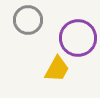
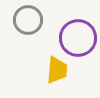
yellow trapezoid: moved 1 px down; rotated 24 degrees counterclockwise
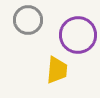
purple circle: moved 3 px up
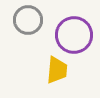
purple circle: moved 4 px left
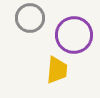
gray circle: moved 2 px right, 2 px up
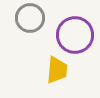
purple circle: moved 1 px right
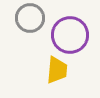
purple circle: moved 5 px left
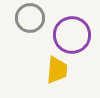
purple circle: moved 2 px right
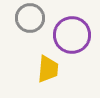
yellow trapezoid: moved 9 px left, 1 px up
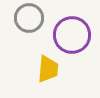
gray circle: moved 1 px left
